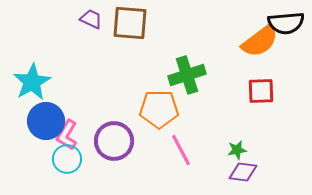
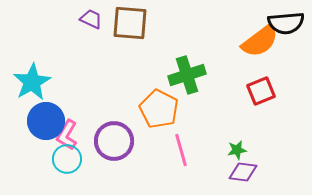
red square: rotated 20 degrees counterclockwise
orange pentagon: rotated 27 degrees clockwise
pink line: rotated 12 degrees clockwise
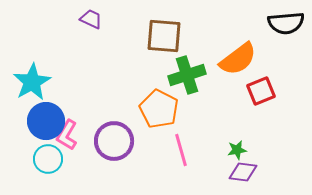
brown square: moved 34 px right, 13 px down
orange semicircle: moved 22 px left, 18 px down
cyan circle: moved 19 px left
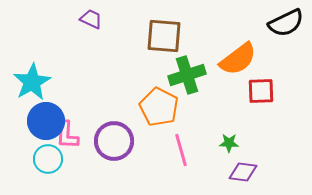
black semicircle: rotated 21 degrees counterclockwise
red square: rotated 20 degrees clockwise
orange pentagon: moved 2 px up
pink L-shape: rotated 28 degrees counterclockwise
green star: moved 8 px left, 7 px up; rotated 12 degrees clockwise
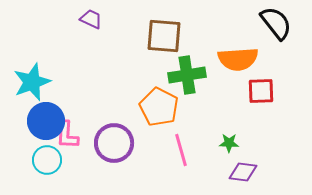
black semicircle: moved 10 px left; rotated 102 degrees counterclockwise
orange semicircle: rotated 33 degrees clockwise
green cross: rotated 9 degrees clockwise
cyan star: rotated 9 degrees clockwise
purple circle: moved 2 px down
cyan circle: moved 1 px left, 1 px down
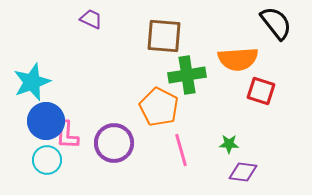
red square: rotated 20 degrees clockwise
green star: moved 1 px down
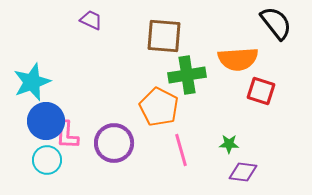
purple trapezoid: moved 1 px down
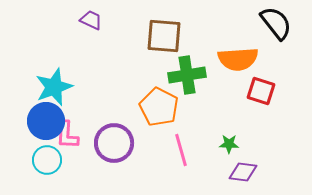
cyan star: moved 22 px right, 5 px down
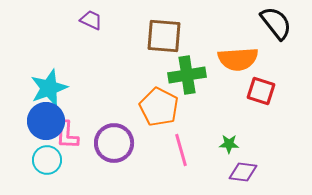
cyan star: moved 5 px left, 1 px down
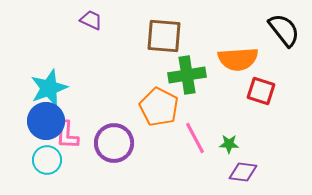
black semicircle: moved 8 px right, 7 px down
pink line: moved 14 px right, 12 px up; rotated 12 degrees counterclockwise
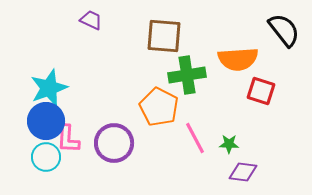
pink L-shape: moved 1 px right, 4 px down
cyan circle: moved 1 px left, 3 px up
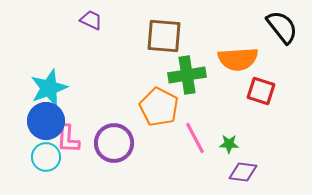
black semicircle: moved 2 px left, 3 px up
